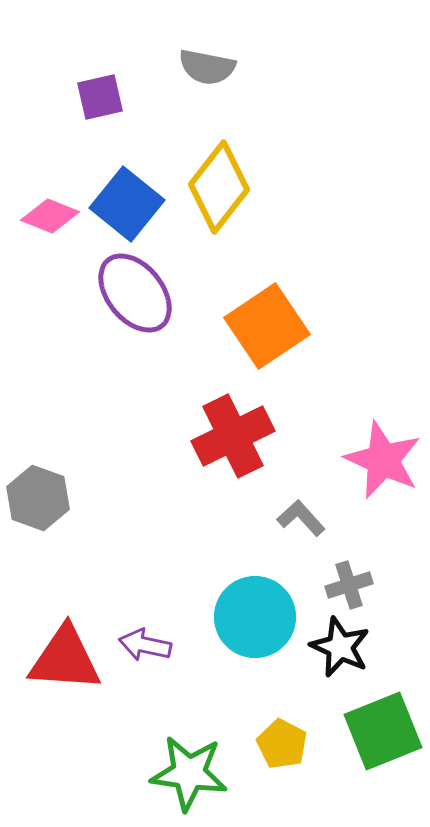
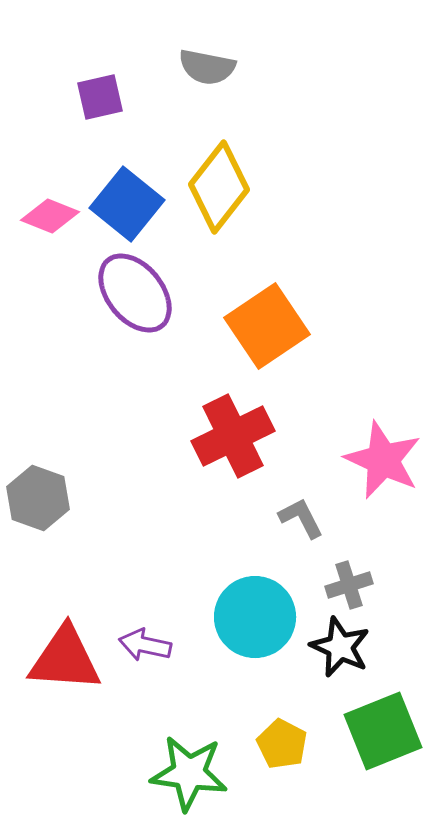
gray L-shape: rotated 15 degrees clockwise
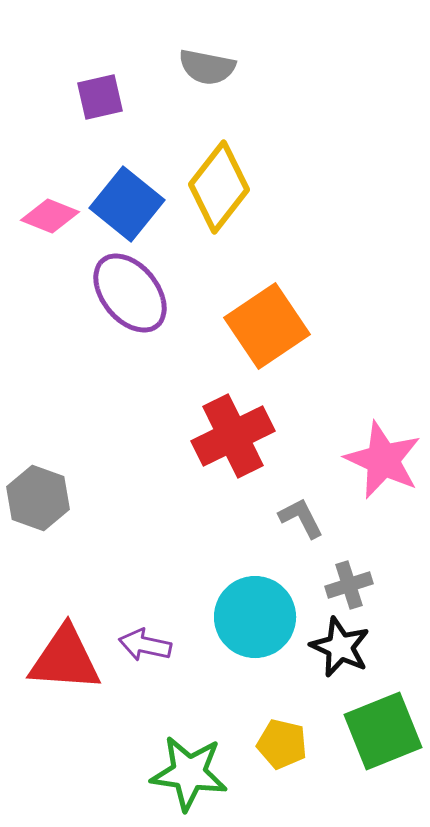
purple ellipse: moved 5 px left
yellow pentagon: rotated 15 degrees counterclockwise
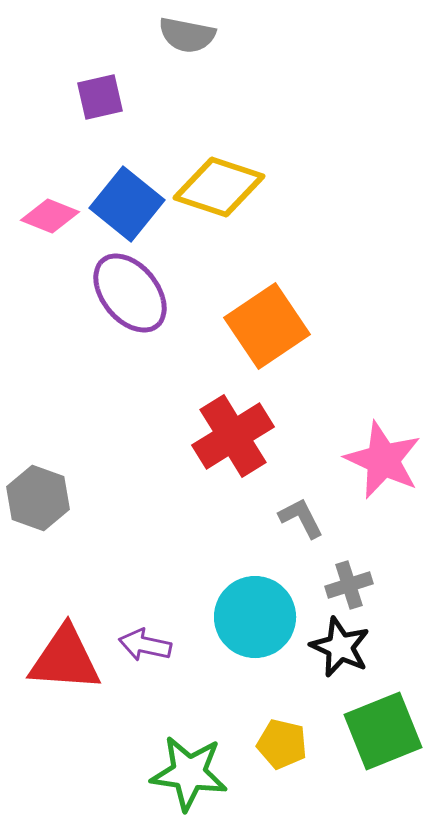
gray semicircle: moved 20 px left, 32 px up
yellow diamond: rotated 70 degrees clockwise
red cross: rotated 6 degrees counterclockwise
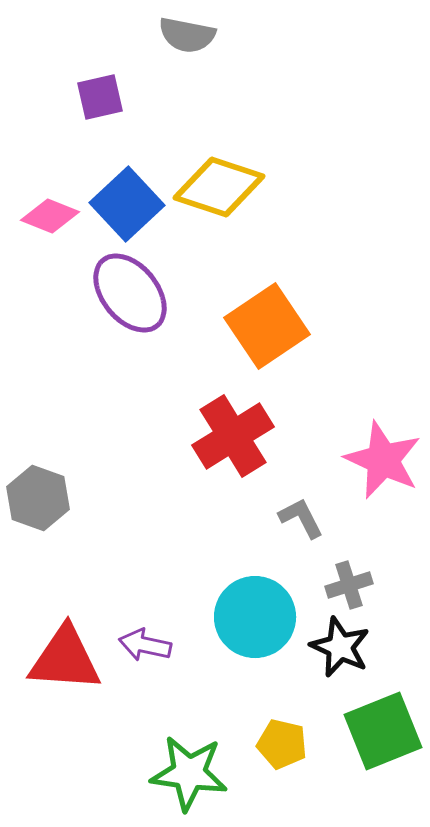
blue square: rotated 8 degrees clockwise
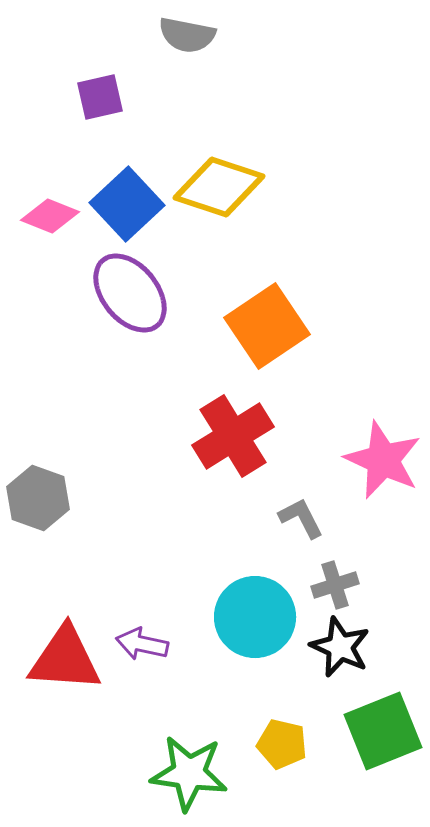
gray cross: moved 14 px left
purple arrow: moved 3 px left, 1 px up
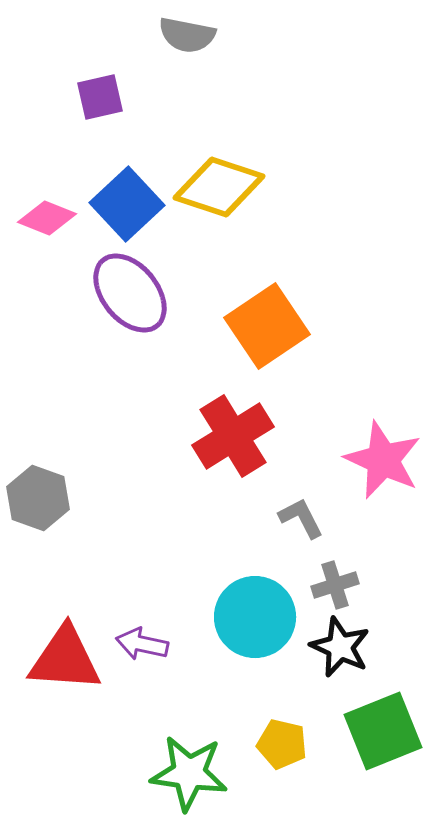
pink diamond: moved 3 px left, 2 px down
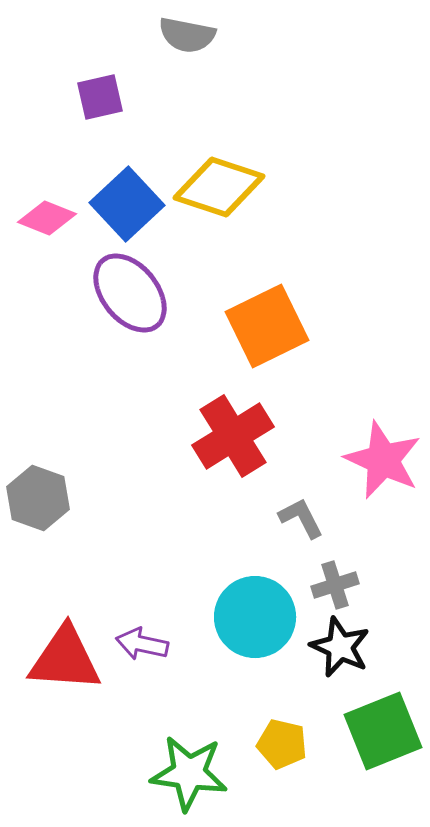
orange square: rotated 8 degrees clockwise
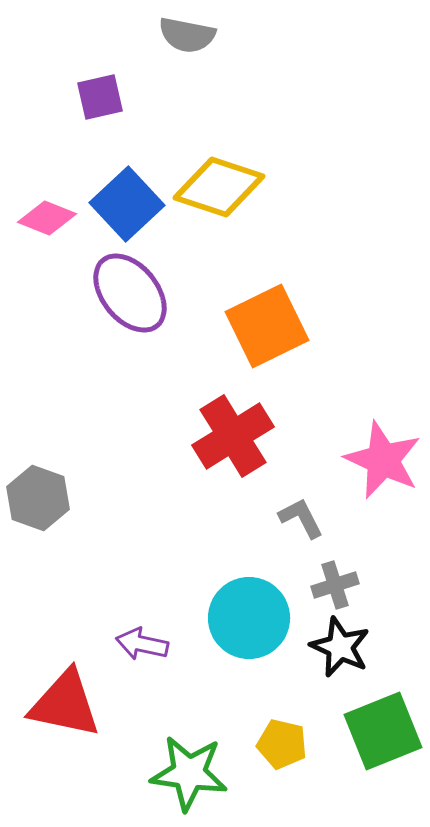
cyan circle: moved 6 px left, 1 px down
red triangle: moved 45 px down; rotated 8 degrees clockwise
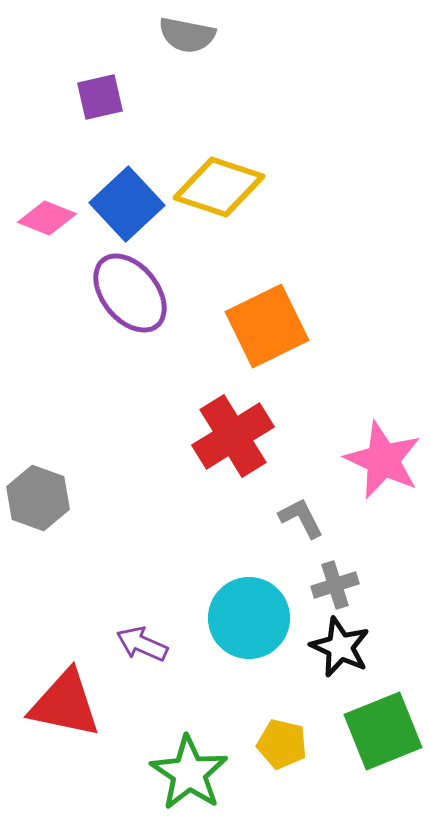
purple arrow: rotated 12 degrees clockwise
green star: rotated 26 degrees clockwise
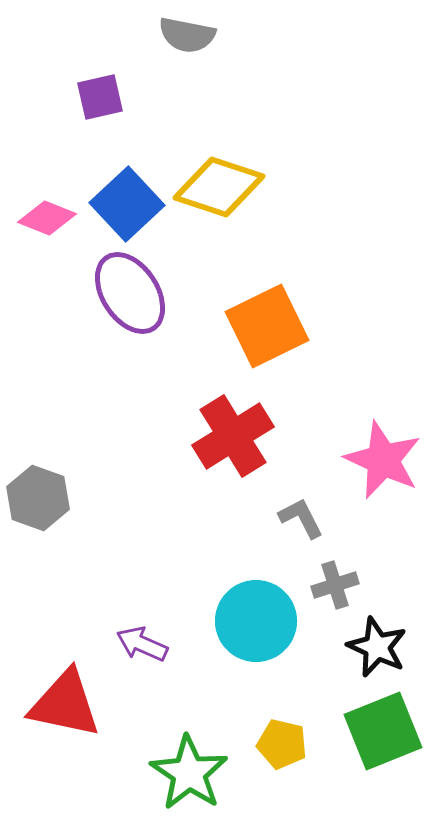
purple ellipse: rotated 6 degrees clockwise
cyan circle: moved 7 px right, 3 px down
black star: moved 37 px right
